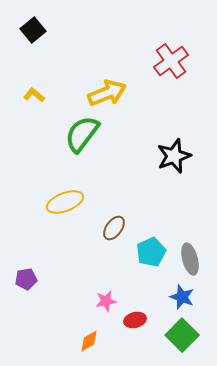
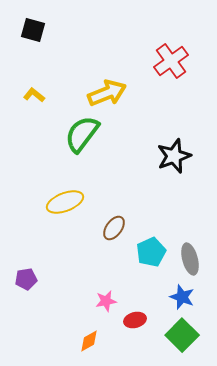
black square: rotated 35 degrees counterclockwise
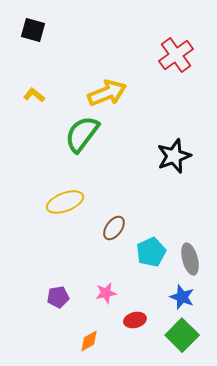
red cross: moved 5 px right, 6 px up
purple pentagon: moved 32 px right, 18 px down
pink star: moved 8 px up
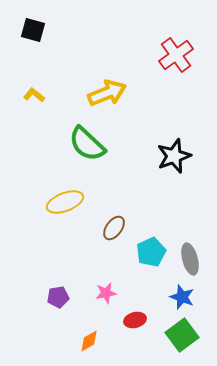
green semicircle: moved 5 px right, 10 px down; rotated 84 degrees counterclockwise
green square: rotated 8 degrees clockwise
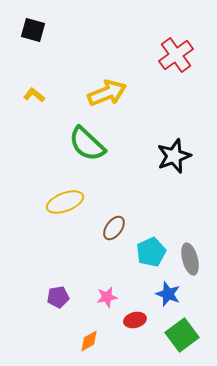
pink star: moved 1 px right, 4 px down
blue star: moved 14 px left, 3 px up
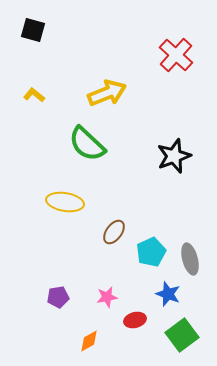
red cross: rotated 12 degrees counterclockwise
yellow ellipse: rotated 30 degrees clockwise
brown ellipse: moved 4 px down
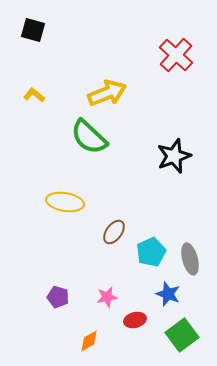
green semicircle: moved 2 px right, 7 px up
purple pentagon: rotated 25 degrees clockwise
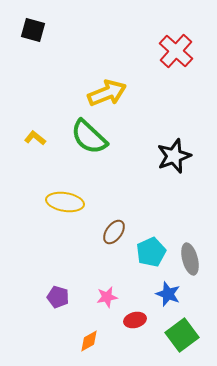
red cross: moved 4 px up
yellow L-shape: moved 1 px right, 43 px down
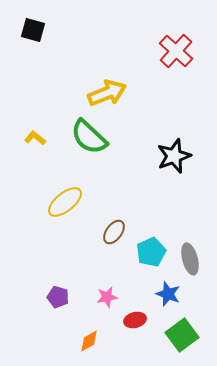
yellow ellipse: rotated 48 degrees counterclockwise
